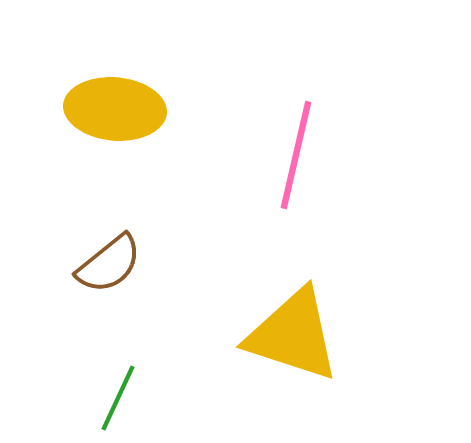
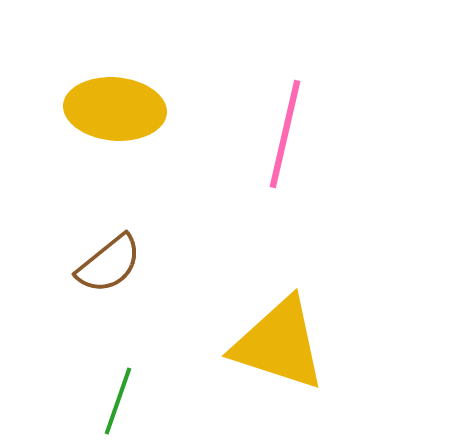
pink line: moved 11 px left, 21 px up
yellow triangle: moved 14 px left, 9 px down
green line: moved 3 px down; rotated 6 degrees counterclockwise
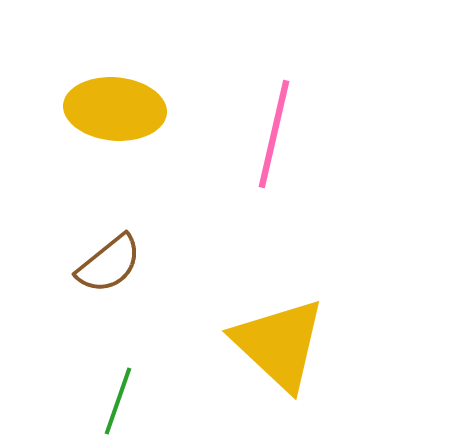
pink line: moved 11 px left
yellow triangle: rotated 25 degrees clockwise
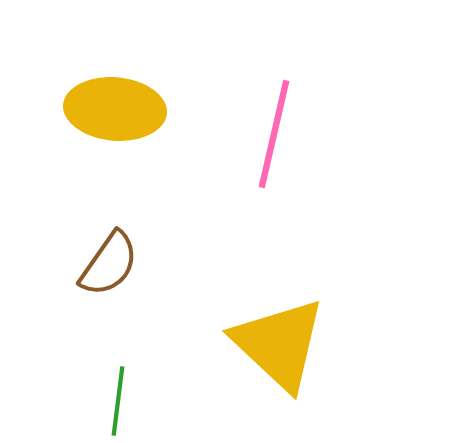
brown semicircle: rotated 16 degrees counterclockwise
green line: rotated 12 degrees counterclockwise
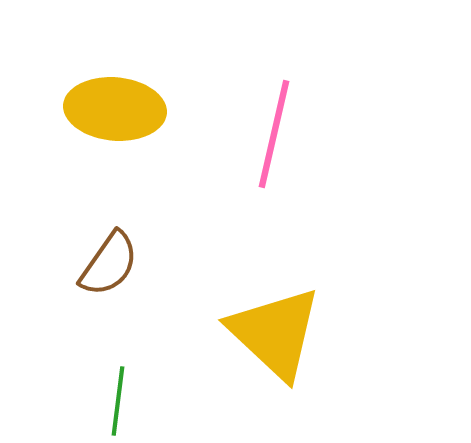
yellow triangle: moved 4 px left, 11 px up
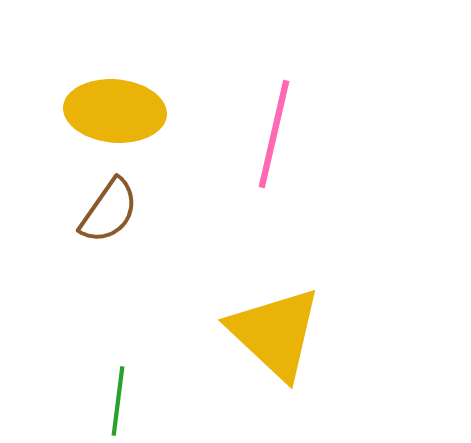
yellow ellipse: moved 2 px down
brown semicircle: moved 53 px up
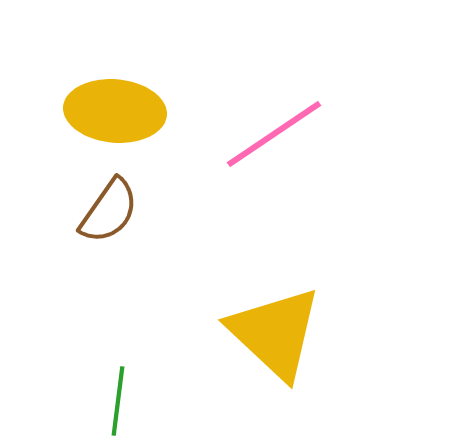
pink line: rotated 43 degrees clockwise
